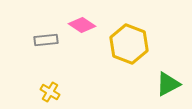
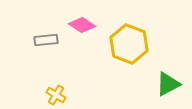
yellow cross: moved 6 px right, 3 px down
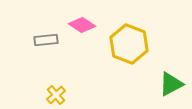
green triangle: moved 3 px right
yellow cross: rotated 18 degrees clockwise
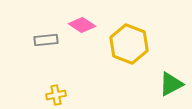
yellow cross: rotated 30 degrees clockwise
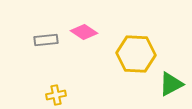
pink diamond: moved 2 px right, 7 px down
yellow hexagon: moved 7 px right, 10 px down; rotated 18 degrees counterclockwise
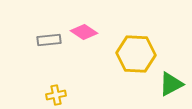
gray rectangle: moved 3 px right
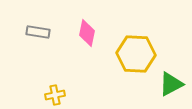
pink diamond: moved 3 px right, 1 px down; rotated 68 degrees clockwise
gray rectangle: moved 11 px left, 8 px up; rotated 15 degrees clockwise
yellow cross: moved 1 px left
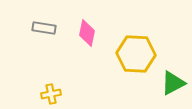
gray rectangle: moved 6 px right, 4 px up
green triangle: moved 2 px right, 1 px up
yellow cross: moved 4 px left, 1 px up
